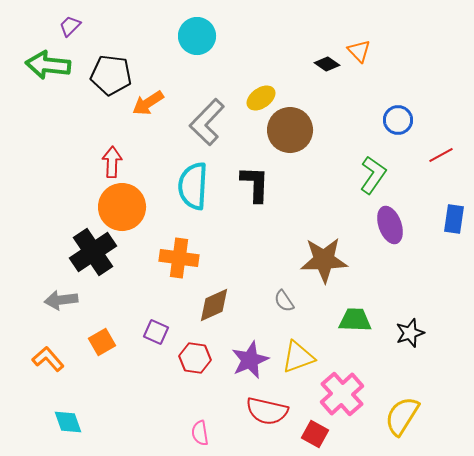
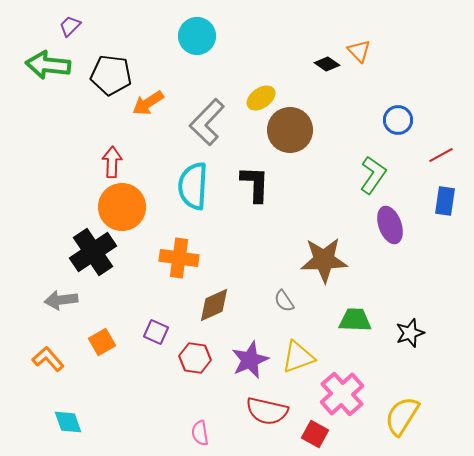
blue rectangle: moved 9 px left, 18 px up
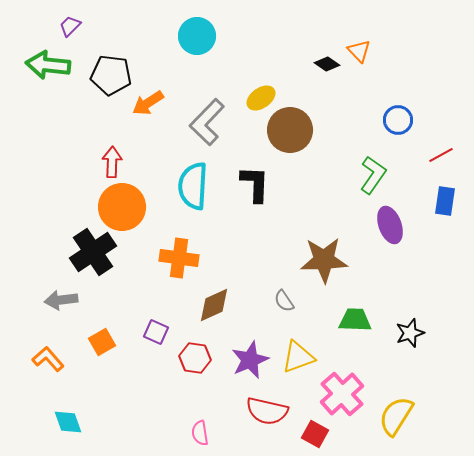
yellow semicircle: moved 6 px left
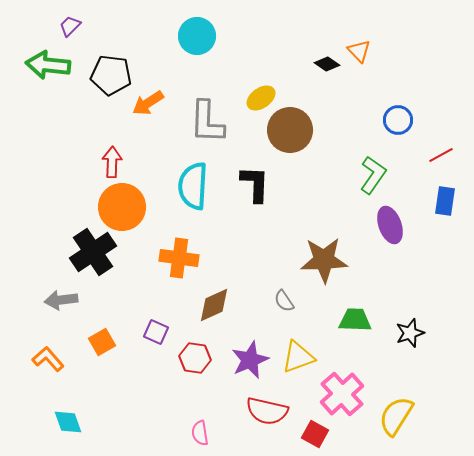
gray L-shape: rotated 42 degrees counterclockwise
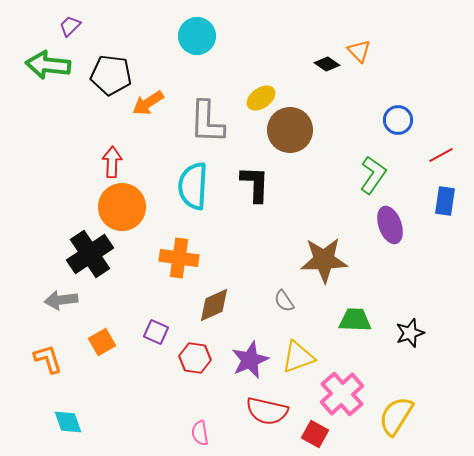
black cross: moved 3 px left, 2 px down
orange L-shape: rotated 24 degrees clockwise
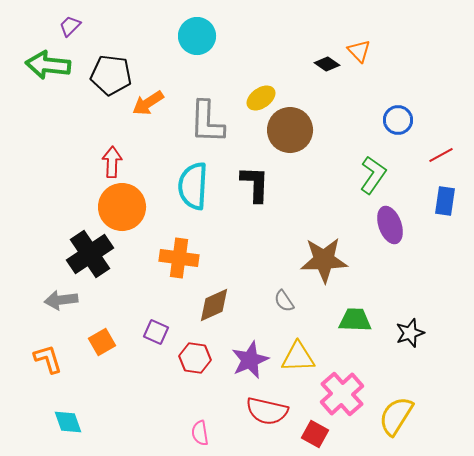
yellow triangle: rotated 18 degrees clockwise
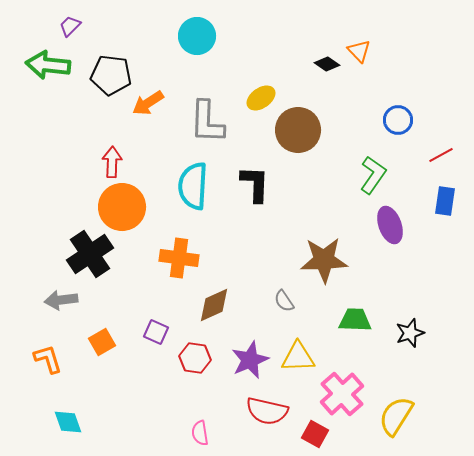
brown circle: moved 8 px right
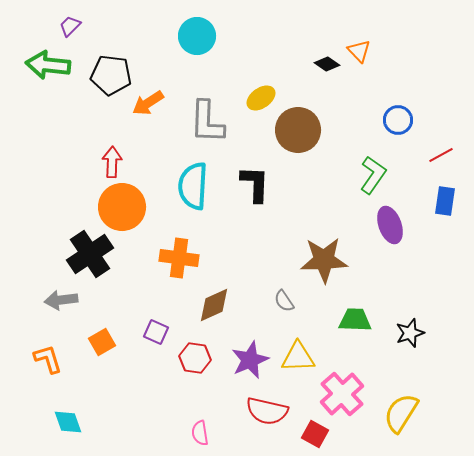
yellow semicircle: moved 5 px right, 3 px up
